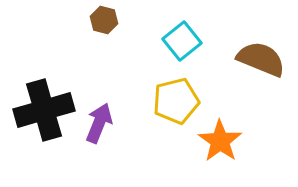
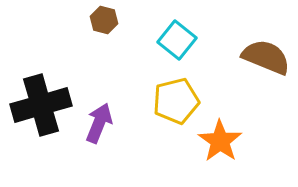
cyan square: moved 5 px left, 1 px up; rotated 12 degrees counterclockwise
brown semicircle: moved 5 px right, 2 px up
black cross: moved 3 px left, 5 px up
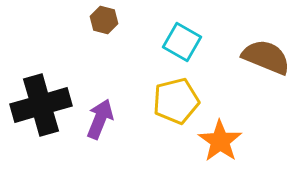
cyan square: moved 5 px right, 2 px down; rotated 9 degrees counterclockwise
purple arrow: moved 1 px right, 4 px up
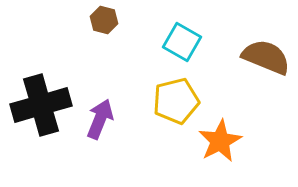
orange star: rotated 9 degrees clockwise
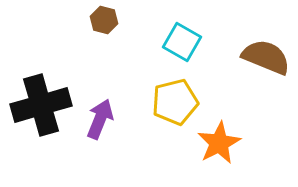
yellow pentagon: moved 1 px left, 1 px down
orange star: moved 1 px left, 2 px down
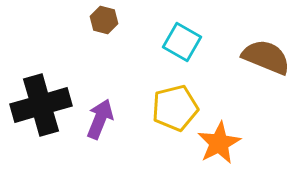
yellow pentagon: moved 6 px down
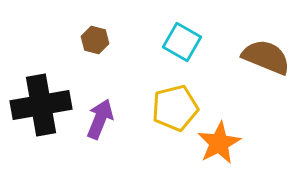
brown hexagon: moved 9 px left, 20 px down
black cross: rotated 6 degrees clockwise
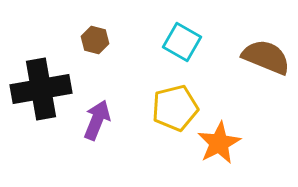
black cross: moved 16 px up
purple arrow: moved 3 px left, 1 px down
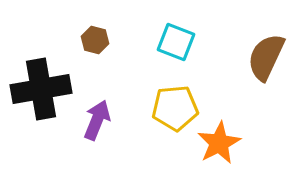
cyan square: moved 6 px left; rotated 9 degrees counterclockwise
brown semicircle: rotated 87 degrees counterclockwise
yellow pentagon: rotated 9 degrees clockwise
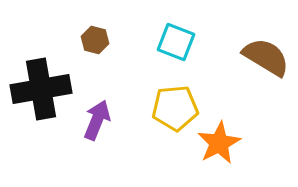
brown semicircle: rotated 96 degrees clockwise
